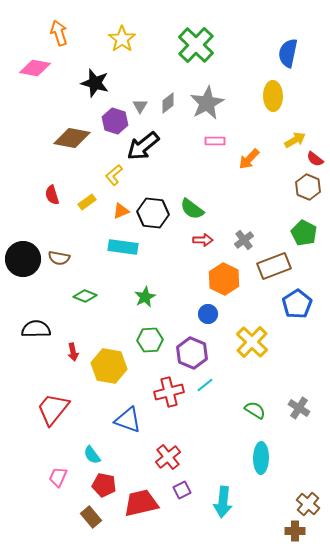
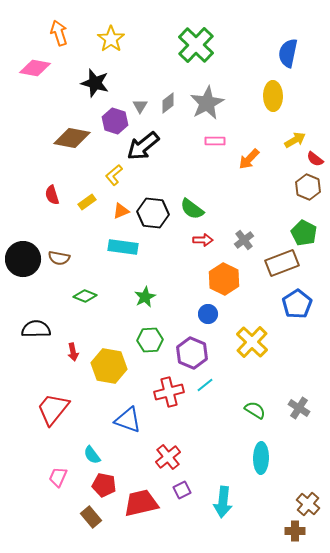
yellow star at (122, 39): moved 11 px left
brown rectangle at (274, 266): moved 8 px right, 3 px up
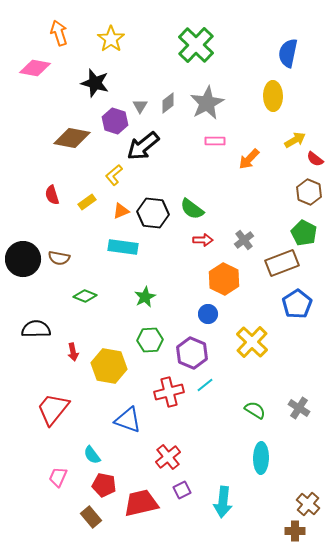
brown hexagon at (308, 187): moved 1 px right, 5 px down
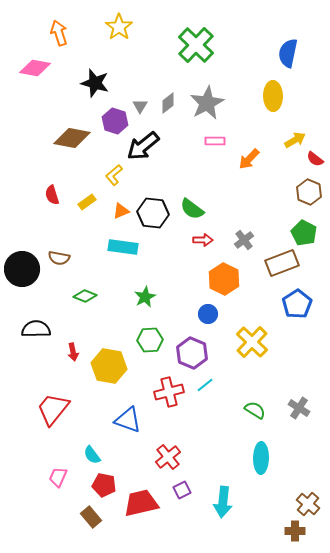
yellow star at (111, 39): moved 8 px right, 12 px up
black circle at (23, 259): moved 1 px left, 10 px down
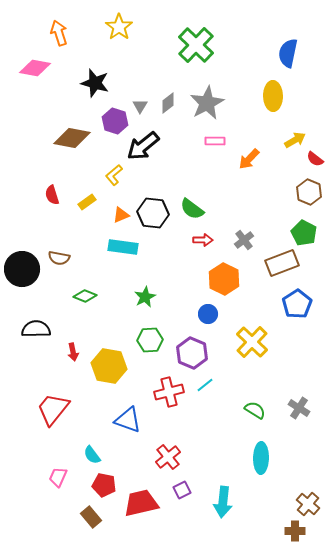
orange triangle at (121, 211): moved 4 px down
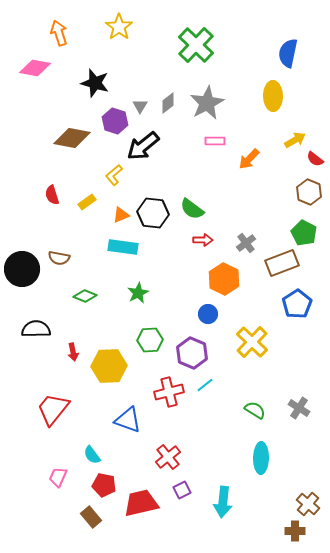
gray cross at (244, 240): moved 2 px right, 3 px down
green star at (145, 297): moved 7 px left, 4 px up
yellow hexagon at (109, 366): rotated 12 degrees counterclockwise
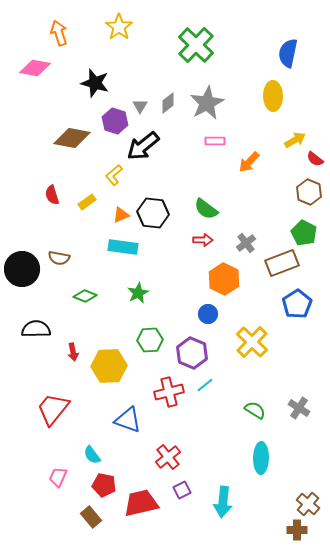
orange arrow at (249, 159): moved 3 px down
green semicircle at (192, 209): moved 14 px right
brown cross at (295, 531): moved 2 px right, 1 px up
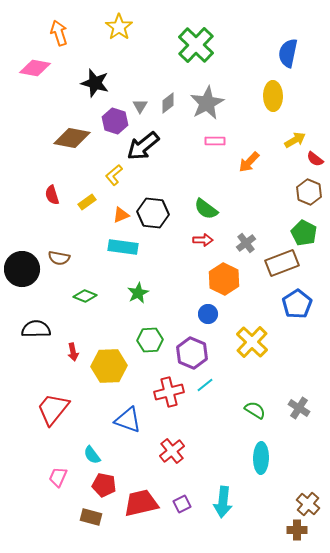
red cross at (168, 457): moved 4 px right, 6 px up
purple square at (182, 490): moved 14 px down
brown rectangle at (91, 517): rotated 35 degrees counterclockwise
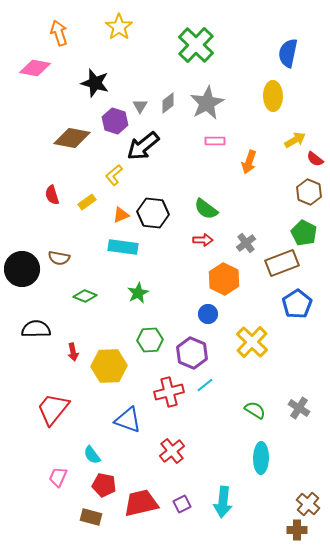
orange arrow at (249, 162): rotated 25 degrees counterclockwise
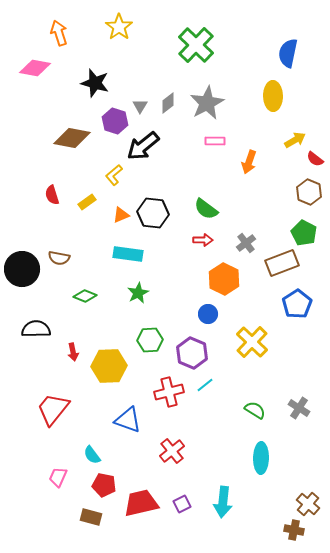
cyan rectangle at (123, 247): moved 5 px right, 7 px down
brown cross at (297, 530): moved 3 px left; rotated 12 degrees clockwise
